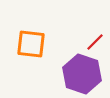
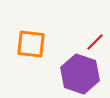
purple hexagon: moved 2 px left
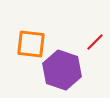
purple hexagon: moved 18 px left, 4 px up
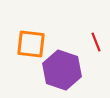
red line: moved 1 px right; rotated 66 degrees counterclockwise
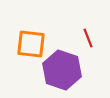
red line: moved 8 px left, 4 px up
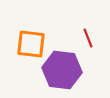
purple hexagon: rotated 12 degrees counterclockwise
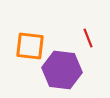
orange square: moved 1 px left, 2 px down
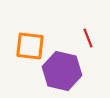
purple hexagon: moved 1 px down; rotated 6 degrees clockwise
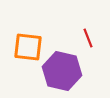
orange square: moved 2 px left, 1 px down
